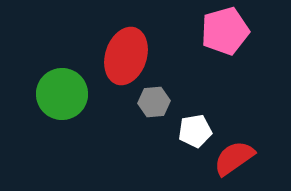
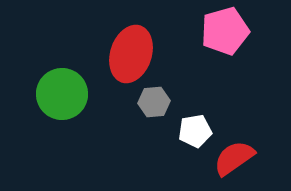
red ellipse: moved 5 px right, 2 px up
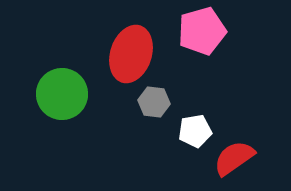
pink pentagon: moved 23 px left
gray hexagon: rotated 12 degrees clockwise
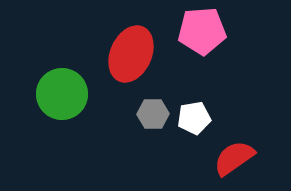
pink pentagon: rotated 12 degrees clockwise
red ellipse: rotated 6 degrees clockwise
gray hexagon: moved 1 px left, 12 px down; rotated 8 degrees counterclockwise
white pentagon: moved 1 px left, 13 px up
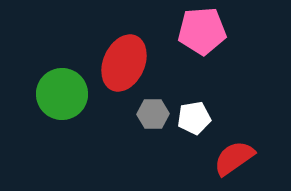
red ellipse: moved 7 px left, 9 px down
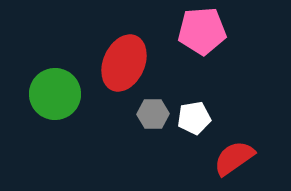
green circle: moved 7 px left
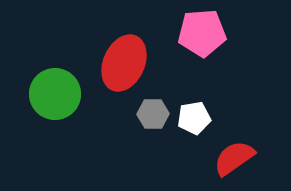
pink pentagon: moved 2 px down
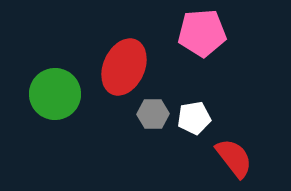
red ellipse: moved 4 px down
red semicircle: rotated 87 degrees clockwise
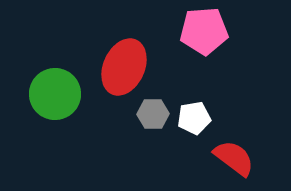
pink pentagon: moved 2 px right, 2 px up
red semicircle: rotated 15 degrees counterclockwise
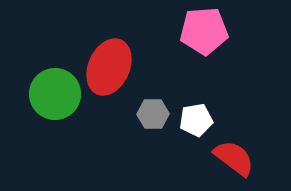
red ellipse: moved 15 px left
white pentagon: moved 2 px right, 2 px down
